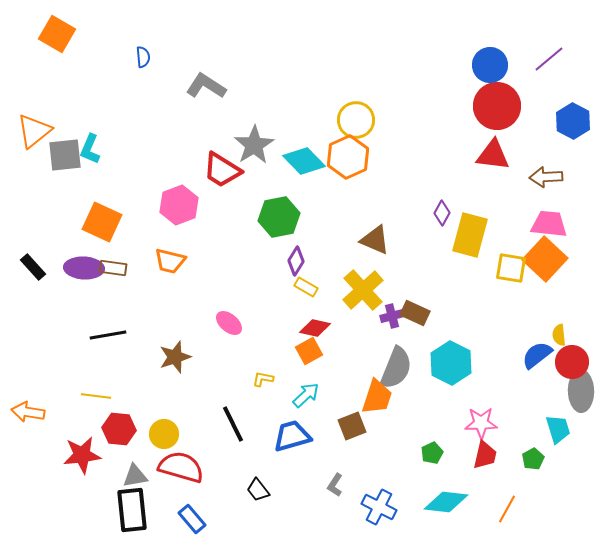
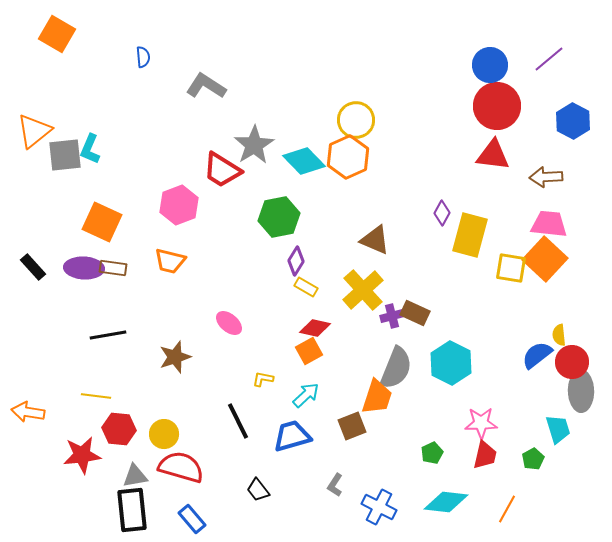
black line at (233, 424): moved 5 px right, 3 px up
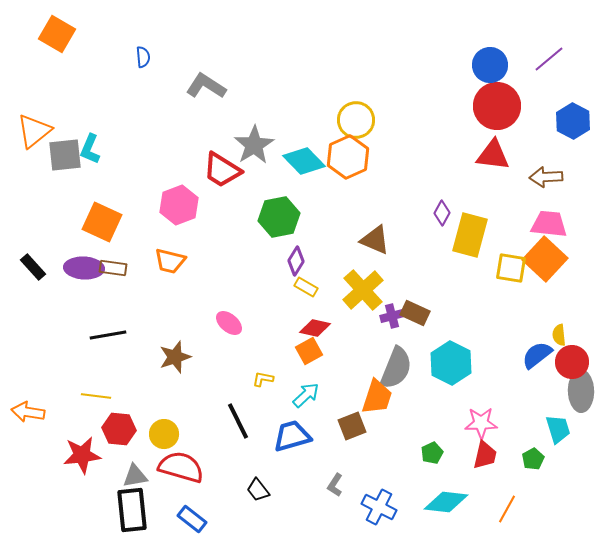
blue rectangle at (192, 519): rotated 12 degrees counterclockwise
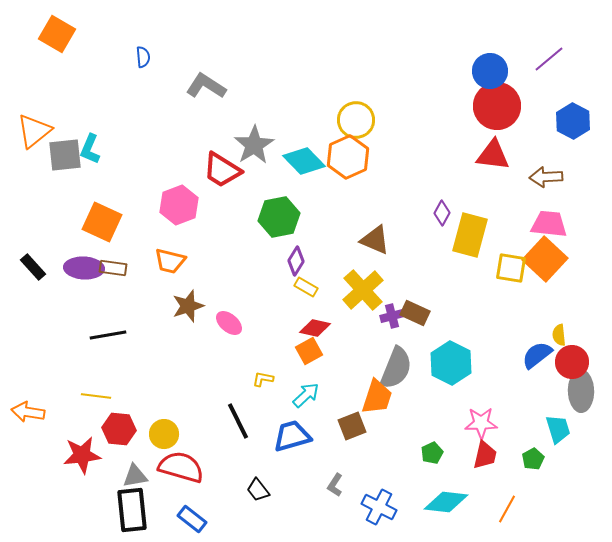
blue circle at (490, 65): moved 6 px down
brown star at (175, 357): moved 13 px right, 51 px up
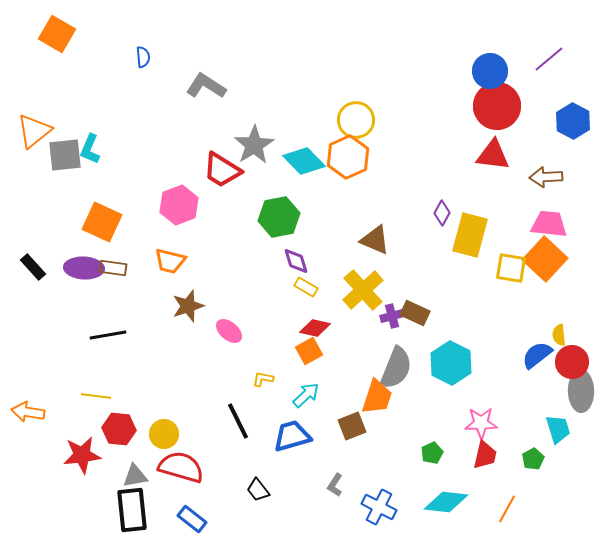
purple diamond at (296, 261): rotated 48 degrees counterclockwise
pink ellipse at (229, 323): moved 8 px down
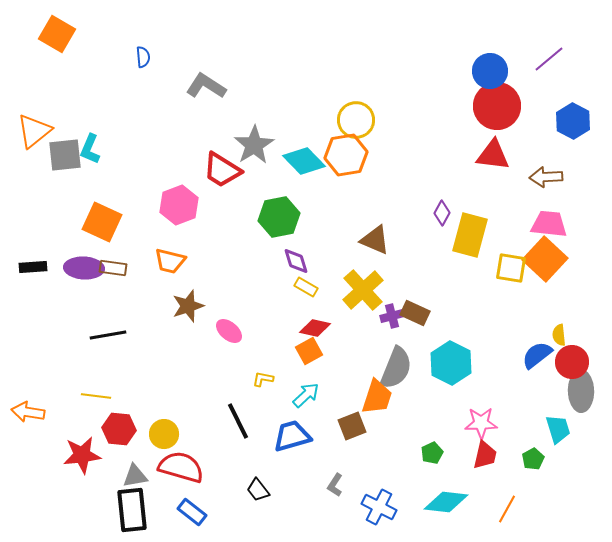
orange hexagon at (348, 157): moved 2 px left, 2 px up; rotated 15 degrees clockwise
black rectangle at (33, 267): rotated 52 degrees counterclockwise
blue rectangle at (192, 519): moved 7 px up
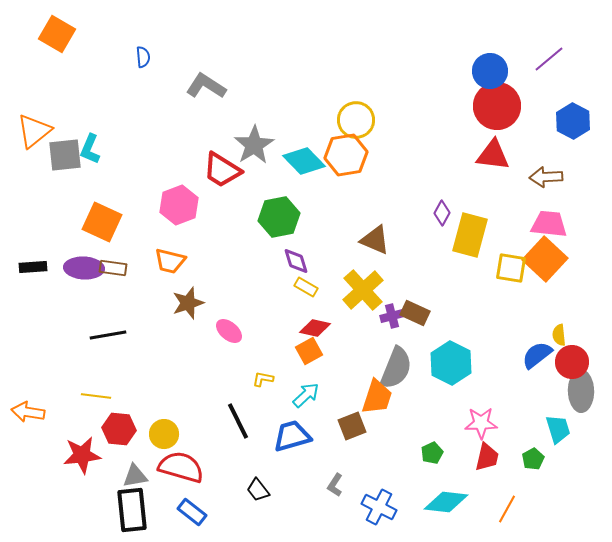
brown star at (188, 306): moved 3 px up
red trapezoid at (485, 455): moved 2 px right, 2 px down
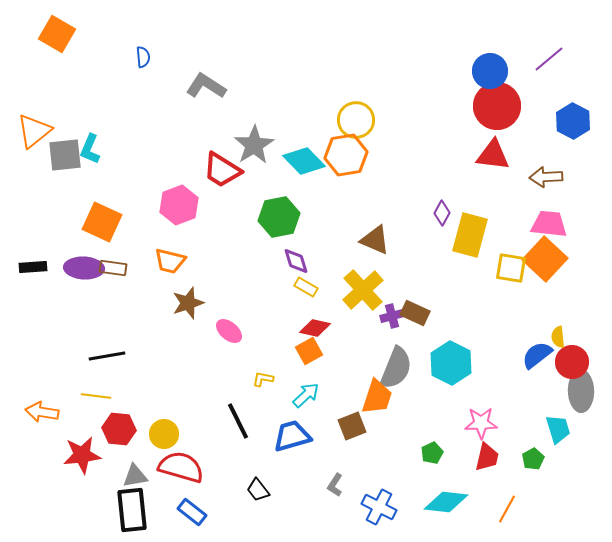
black line at (108, 335): moved 1 px left, 21 px down
yellow semicircle at (559, 335): moved 1 px left, 2 px down
orange arrow at (28, 412): moved 14 px right
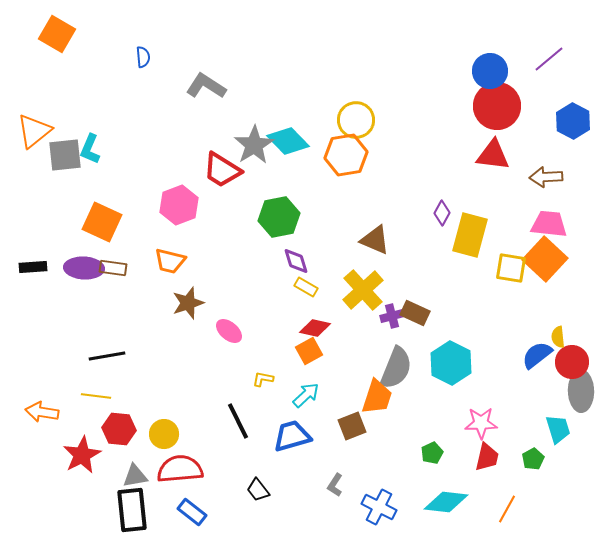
cyan diamond at (304, 161): moved 16 px left, 20 px up
red star at (82, 455): rotated 21 degrees counterclockwise
red semicircle at (181, 467): moved 1 px left, 2 px down; rotated 21 degrees counterclockwise
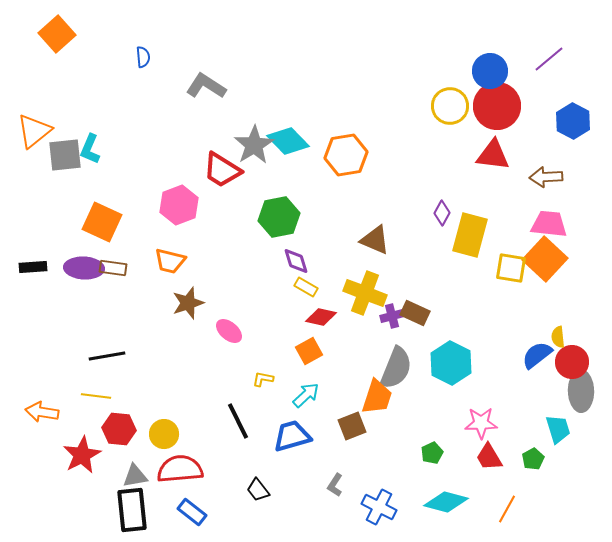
orange square at (57, 34): rotated 18 degrees clockwise
yellow circle at (356, 120): moved 94 px right, 14 px up
yellow cross at (363, 290): moved 2 px right, 3 px down; rotated 27 degrees counterclockwise
red diamond at (315, 328): moved 6 px right, 11 px up
red trapezoid at (487, 457): moved 2 px right; rotated 136 degrees clockwise
cyan diamond at (446, 502): rotated 9 degrees clockwise
